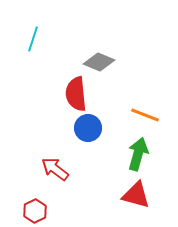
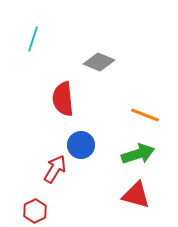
red semicircle: moved 13 px left, 5 px down
blue circle: moved 7 px left, 17 px down
green arrow: rotated 56 degrees clockwise
red arrow: rotated 84 degrees clockwise
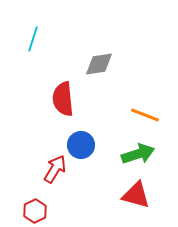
gray diamond: moved 2 px down; rotated 32 degrees counterclockwise
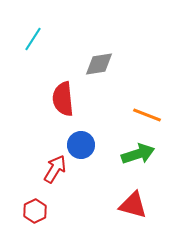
cyan line: rotated 15 degrees clockwise
orange line: moved 2 px right
red triangle: moved 3 px left, 10 px down
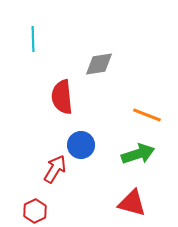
cyan line: rotated 35 degrees counterclockwise
red semicircle: moved 1 px left, 2 px up
red triangle: moved 1 px left, 2 px up
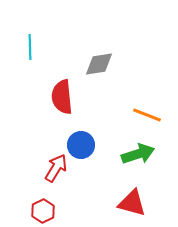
cyan line: moved 3 px left, 8 px down
red arrow: moved 1 px right, 1 px up
red hexagon: moved 8 px right
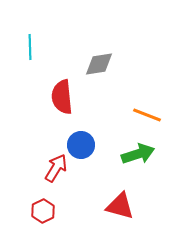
red triangle: moved 12 px left, 3 px down
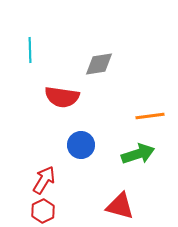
cyan line: moved 3 px down
red semicircle: rotated 76 degrees counterclockwise
orange line: moved 3 px right, 1 px down; rotated 28 degrees counterclockwise
red arrow: moved 12 px left, 12 px down
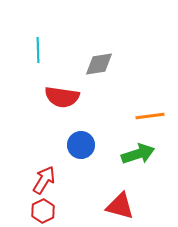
cyan line: moved 8 px right
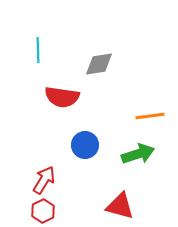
blue circle: moved 4 px right
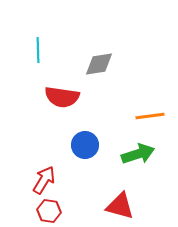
red hexagon: moved 6 px right; rotated 25 degrees counterclockwise
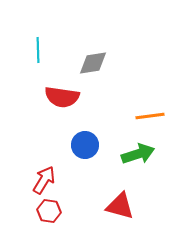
gray diamond: moved 6 px left, 1 px up
